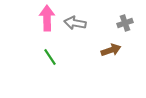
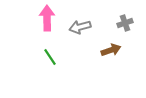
gray arrow: moved 5 px right, 4 px down; rotated 25 degrees counterclockwise
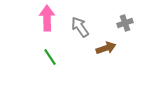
gray arrow: rotated 70 degrees clockwise
brown arrow: moved 5 px left, 2 px up
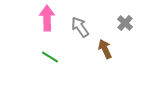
gray cross: rotated 28 degrees counterclockwise
brown arrow: moved 1 px left, 1 px down; rotated 96 degrees counterclockwise
green line: rotated 24 degrees counterclockwise
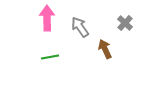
green line: rotated 42 degrees counterclockwise
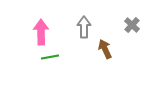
pink arrow: moved 6 px left, 14 px down
gray cross: moved 7 px right, 2 px down
gray arrow: moved 4 px right; rotated 35 degrees clockwise
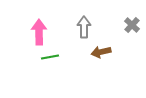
pink arrow: moved 2 px left
brown arrow: moved 4 px left, 3 px down; rotated 78 degrees counterclockwise
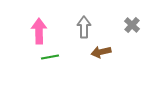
pink arrow: moved 1 px up
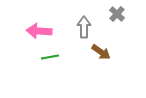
gray cross: moved 15 px left, 11 px up
pink arrow: rotated 85 degrees counterclockwise
brown arrow: rotated 132 degrees counterclockwise
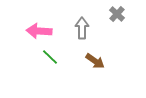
gray arrow: moved 2 px left, 1 px down
brown arrow: moved 6 px left, 9 px down
green line: rotated 54 degrees clockwise
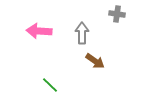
gray cross: rotated 35 degrees counterclockwise
gray arrow: moved 5 px down
green line: moved 28 px down
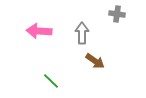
green line: moved 1 px right, 4 px up
